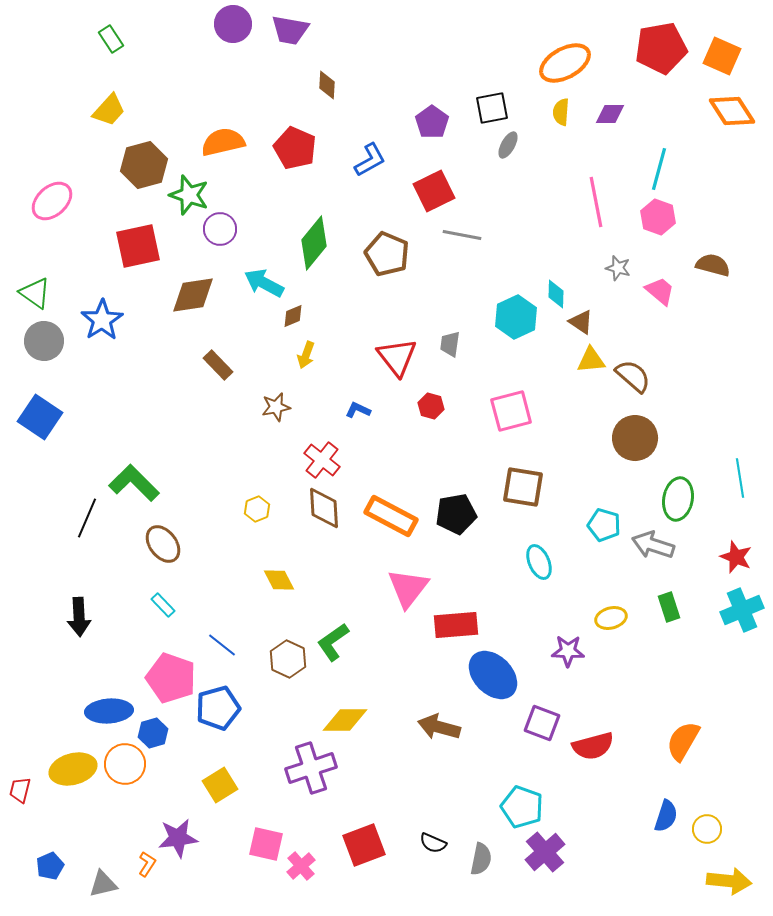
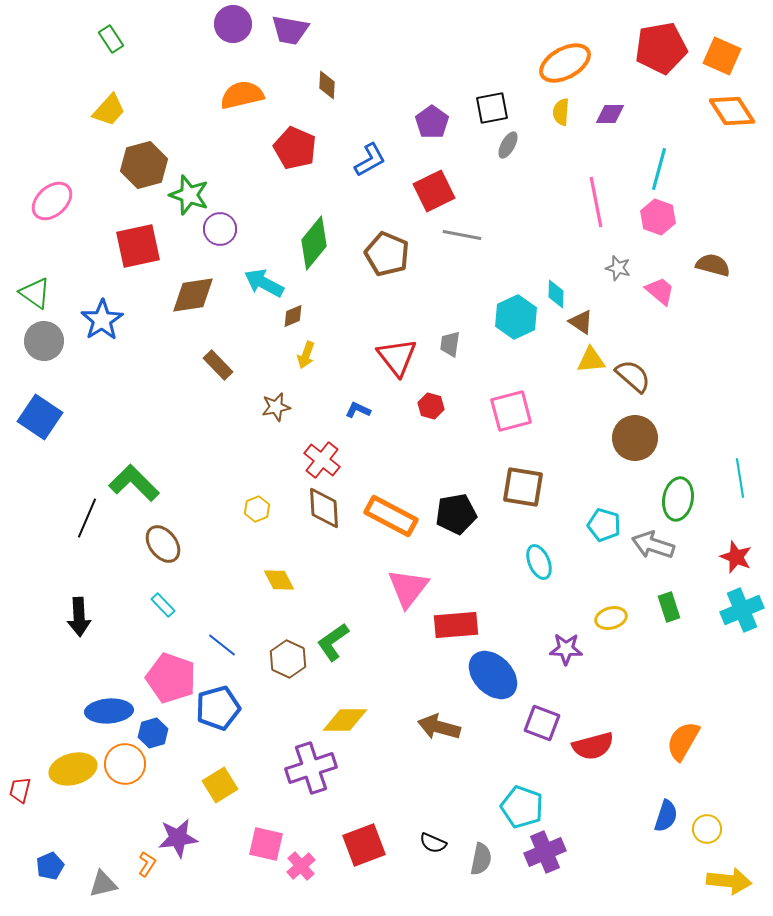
orange semicircle at (223, 142): moved 19 px right, 47 px up
purple star at (568, 651): moved 2 px left, 2 px up
purple cross at (545, 852): rotated 18 degrees clockwise
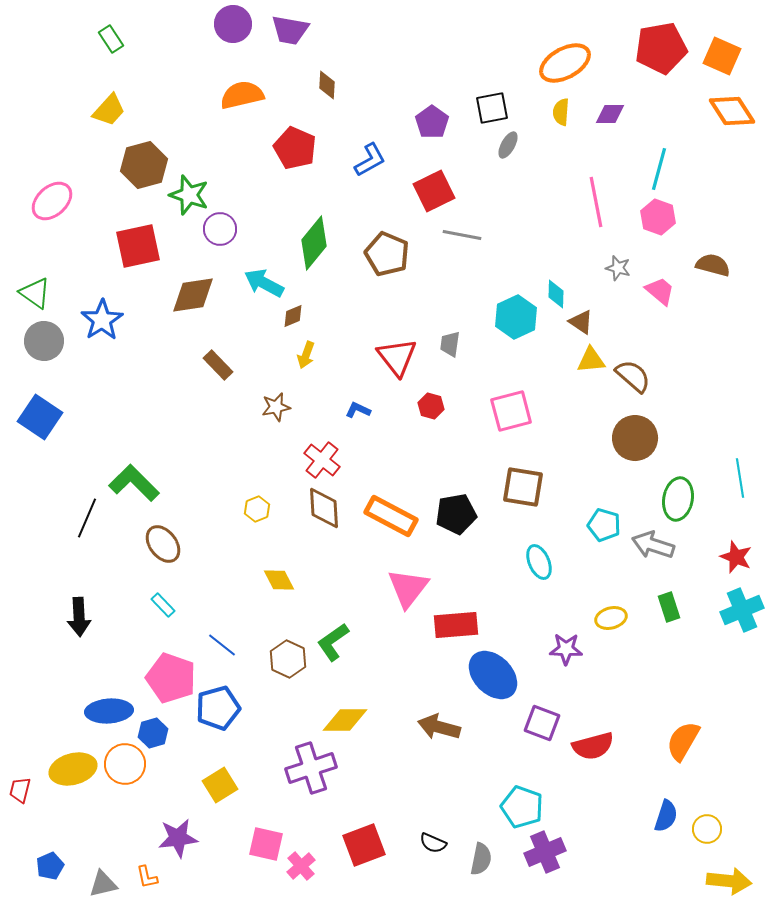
orange L-shape at (147, 864): moved 13 px down; rotated 135 degrees clockwise
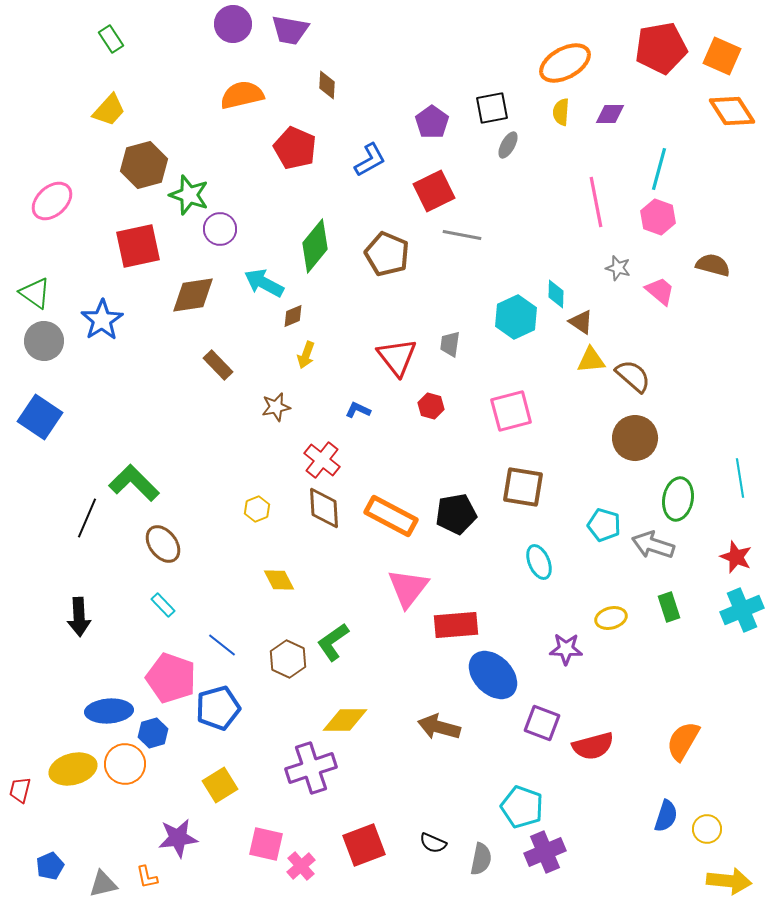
green diamond at (314, 243): moved 1 px right, 3 px down
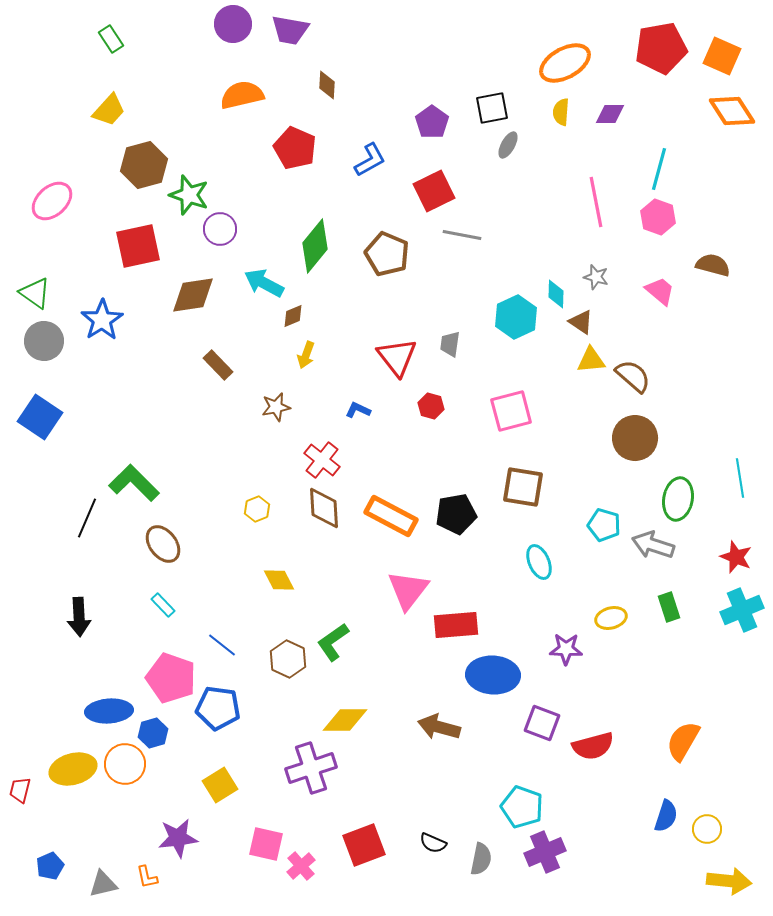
gray star at (618, 268): moved 22 px left, 9 px down
pink triangle at (408, 588): moved 2 px down
blue ellipse at (493, 675): rotated 42 degrees counterclockwise
blue pentagon at (218, 708): rotated 24 degrees clockwise
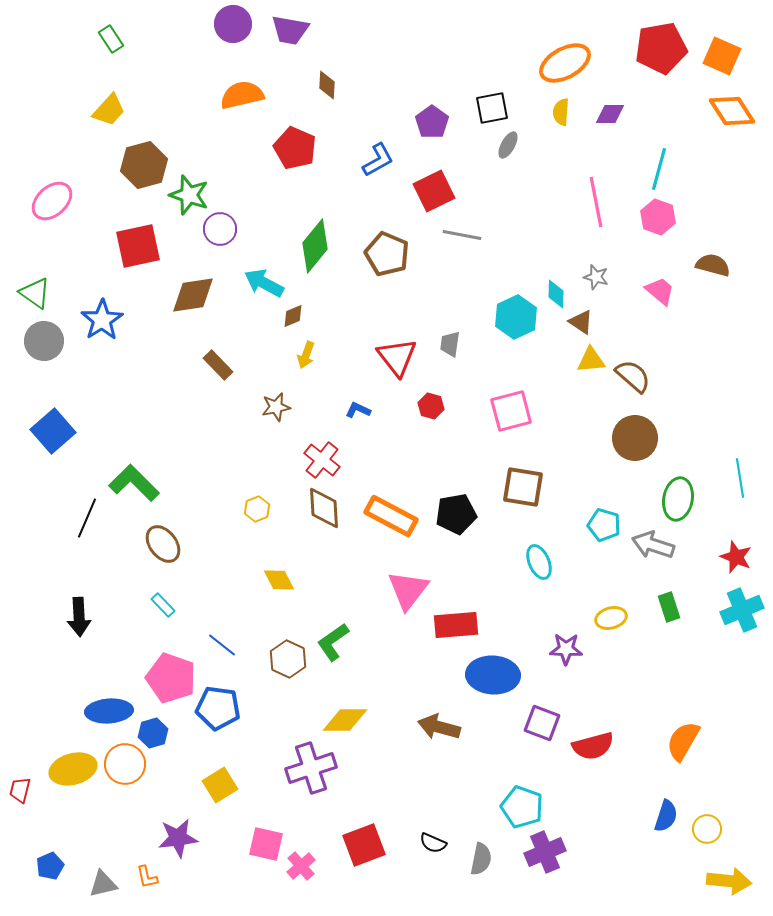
blue L-shape at (370, 160): moved 8 px right
blue square at (40, 417): moved 13 px right, 14 px down; rotated 15 degrees clockwise
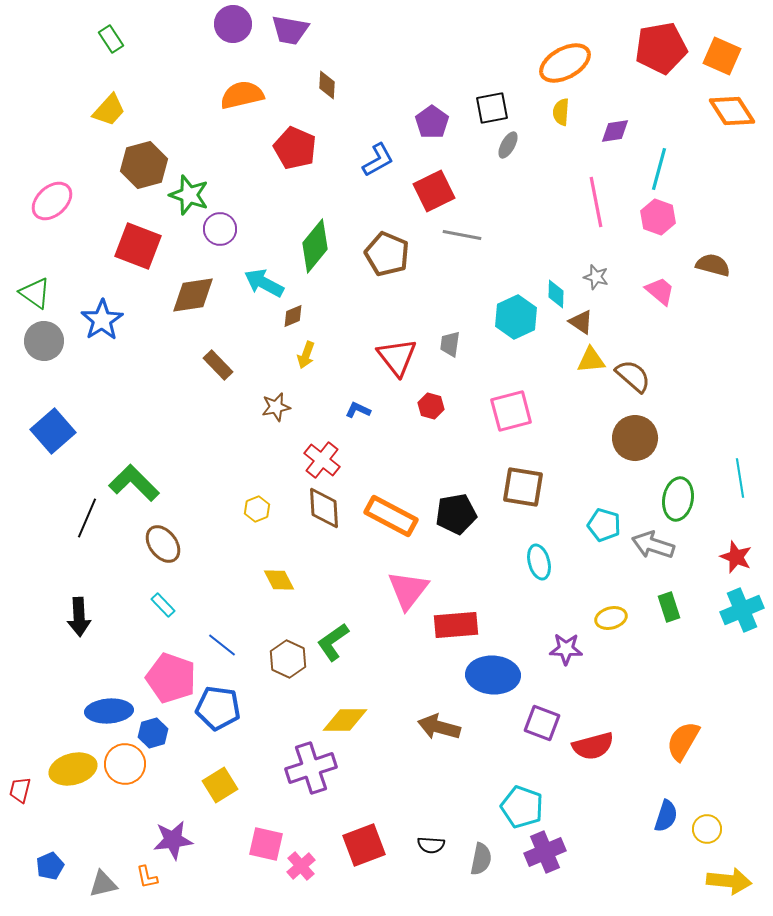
purple diamond at (610, 114): moved 5 px right, 17 px down; rotated 8 degrees counterclockwise
red square at (138, 246): rotated 33 degrees clockwise
cyan ellipse at (539, 562): rotated 8 degrees clockwise
purple star at (178, 838): moved 5 px left, 2 px down
black semicircle at (433, 843): moved 2 px left, 2 px down; rotated 20 degrees counterclockwise
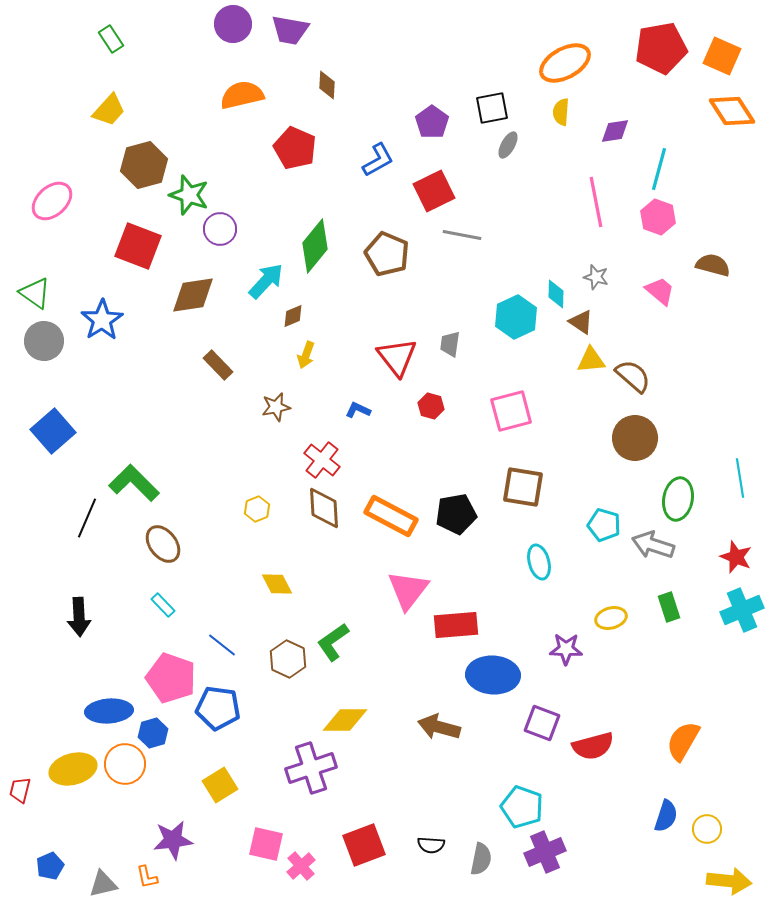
cyan arrow at (264, 283): moved 2 px right, 2 px up; rotated 105 degrees clockwise
yellow diamond at (279, 580): moved 2 px left, 4 px down
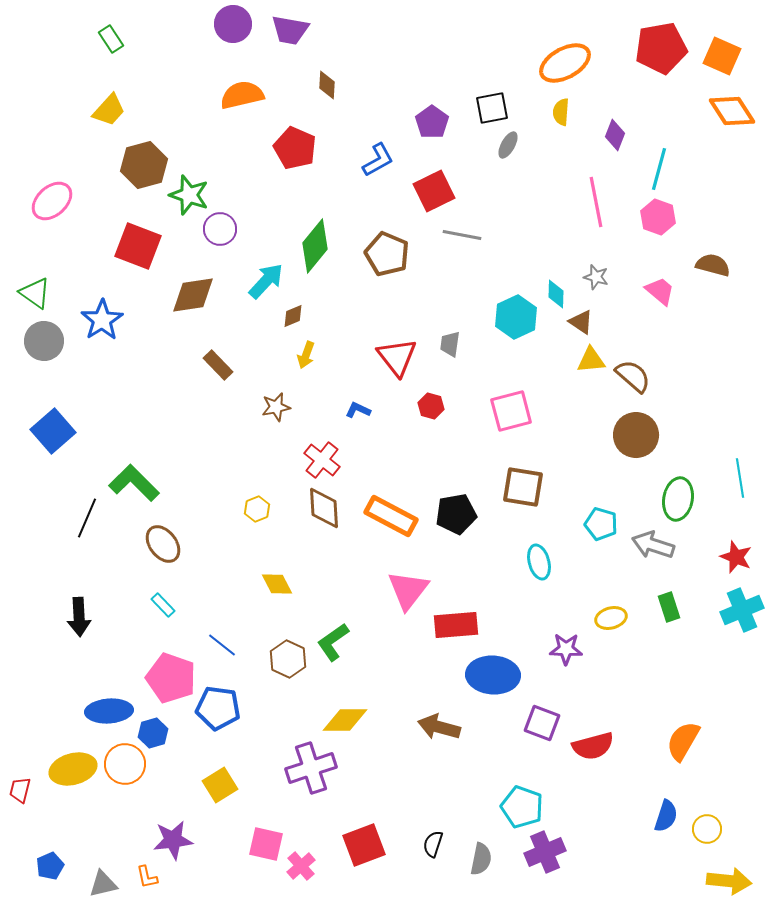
purple diamond at (615, 131): moved 4 px down; rotated 60 degrees counterclockwise
brown circle at (635, 438): moved 1 px right, 3 px up
cyan pentagon at (604, 525): moved 3 px left, 1 px up
black semicircle at (431, 845): moved 2 px right, 1 px up; rotated 104 degrees clockwise
